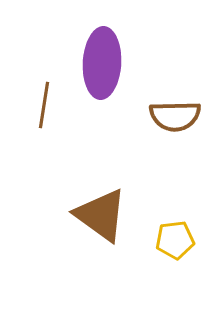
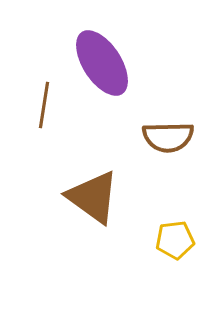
purple ellipse: rotated 36 degrees counterclockwise
brown semicircle: moved 7 px left, 21 px down
brown triangle: moved 8 px left, 18 px up
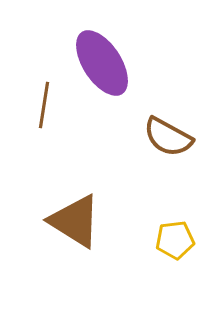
brown semicircle: rotated 30 degrees clockwise
brown triangle: moved 18 px left, 24 px down; rotated 4 degrees counterclockwise
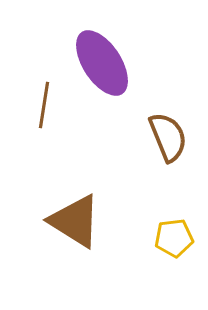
brown semicircle: rotated 141 degrees counterclockwise
yellow pentagon: moved 1 px left, 2 px up
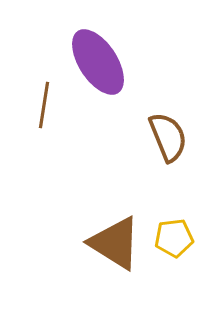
purple ellipse: moved 4 px left, 1 px up
brown triangle: moved 40 px right, 22 px down
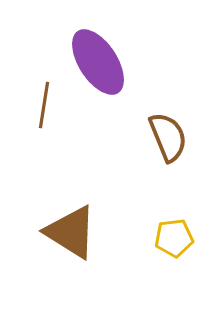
brown triangle: moved 44 px left, 11 px up
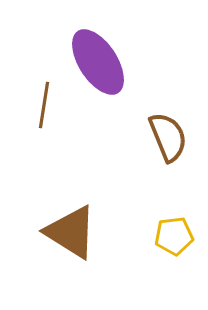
yellow pentagon: moved 2 px up
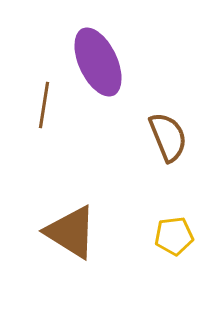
purple ellipse: rotated 8 degrees clockwise
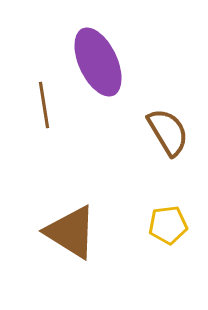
brown line: rotated 18 degrees counterclockwise
brown semicircle: moved 5 px up; rotated 9 degrees counterclockwise
yellow pentagon: moved 6 px left, 11 px up
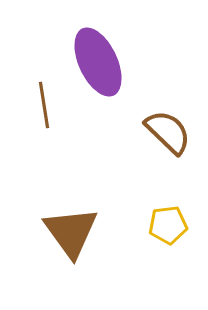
brown semicircle: rotated 15 degrees counterclockwise
brown triangle: rotated 22 degrees clockwise
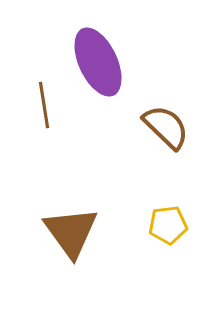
brown semicircle: moved 2 px left, 5 px up
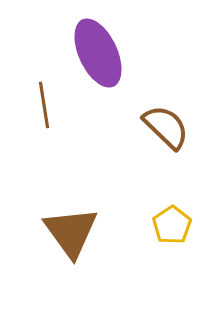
purple ellipse: moved 9 px up
yellow pentagon: moved 4 px right; rotated 27 degrees counterclockwise
